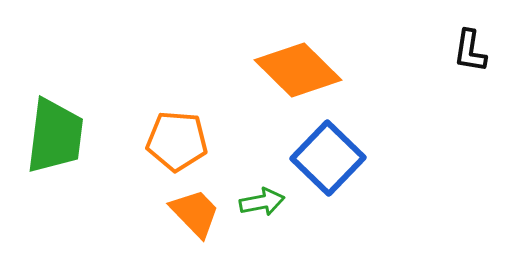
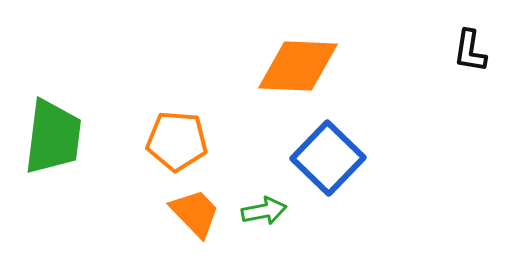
orange diamond: moved 4 px up; rotated 42 degrees counterclockwise
green trapezoid: moved 2 px left, 1 px down
green arrow: moved 2 px right, 9 px down
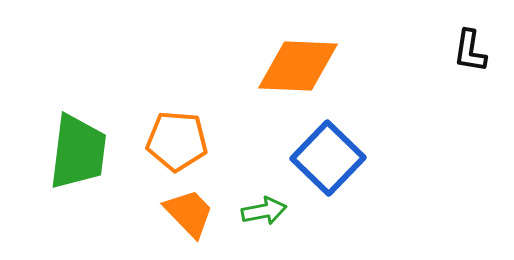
green trapezoid: moved 25 px right, 15 px down
orange trapezoid: moved 6 px left
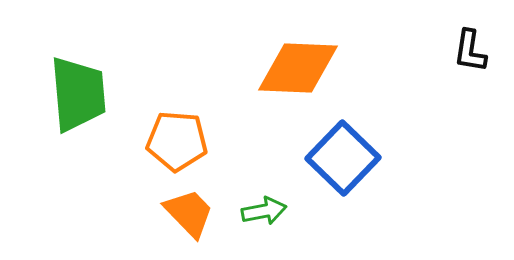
orange diamond: moved 2 px down
green trapezoid: moved 58 px up; rotated 12 degrees counterclockwise
blue square: moved 15 px right
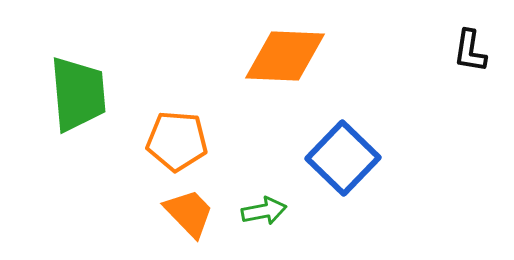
orange diamond: moved 13 px left, 12 px up
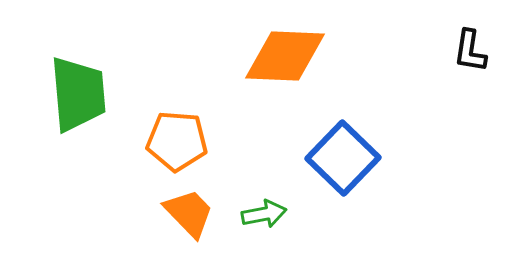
green arrow: moved 3 px down
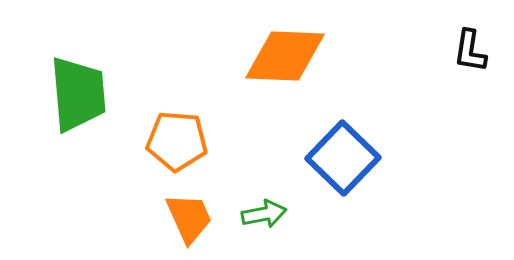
orange trapezoid: moved 5 px down; rotated 20 degrees clockwise
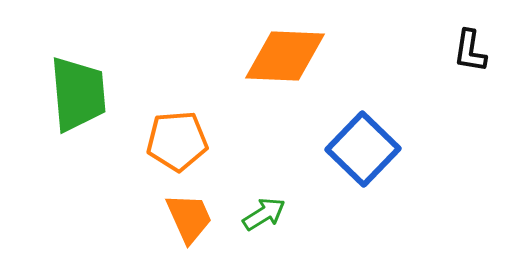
orange pentagon: rotated 8 degrees counterclockwise
blue square: moved 20 px right, 9 px up
green arrow: rotated 21 degrees counterclockwise
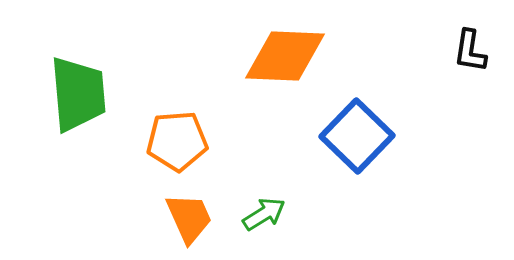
blue square: moved 6 px left, 13 px up
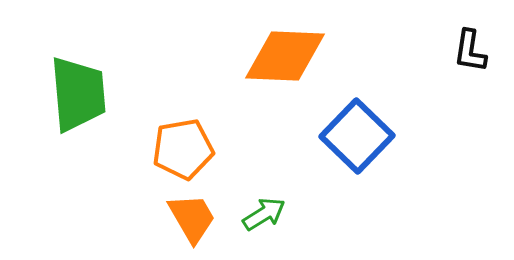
orange pentagon: moved 6 px right, 8 px down; rotated 6 degrees counterclockwise
orange trapezoid: moved 3 px right; rotated 6 degrees counterclockwise
